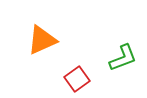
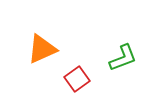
orange triangle: moved 9 px down
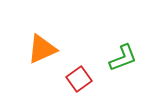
red square: moved 2 px right
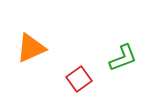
orange triangle: moved 11 px left, 1 px up
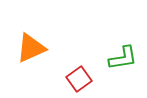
green L-shape: rotated 12 degrees clockwise
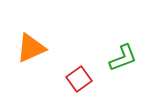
green L-shape: rotated 12 degrees counterclockwise
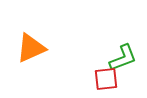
red square: moved 27 px right; rotated 30 degrees clockwise
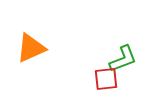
green L-shape: moved 1 px down
